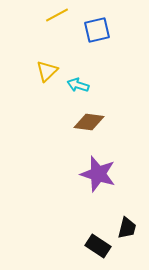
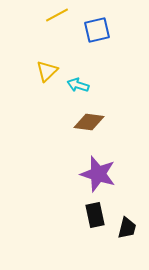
black rectangle: moved 3 px left, 31 px up; rotated 45 degrees clockwise
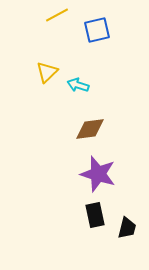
yellow triangle: moved 1 px down
brown diamond: moved 1 px right, 7 px down; rotated 16 degrees counterclockwise
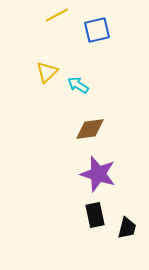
cyan arrow: rotated 15 degrees clockwise
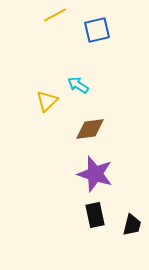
yellow line: moved 2 px left
yellow triangle: moved 29 px down
purple star: moved 3 px left
black trapezoid: moved 5 px right, 3 px up
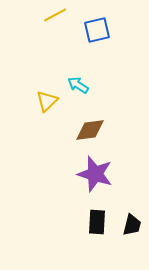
brown diamond: moved 1 px down
black rectangle: moved 2 px right, 7 px down; rotated 15 degrees clockwise
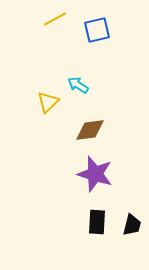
yellow line: moved 4 px down
yellow triangle: moved 1 px right, 1 px down
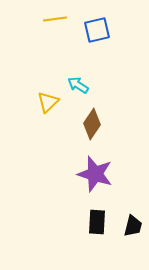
yellow line: rotated 20 degrees clockwise
brown diamond: moved 2 px right, 6 px up; rotated 48 degrees counterclockwise
black trapezoid: moved 1 px right, 1 px down
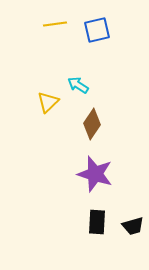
yellow line: moved 5 px down
black trapezoid: rotated 60 degrees clockwise
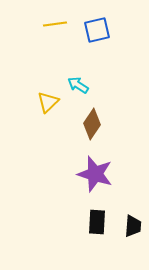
black trapezoid: rotated 70 degrees counterclockwise
